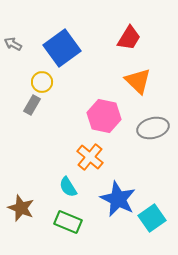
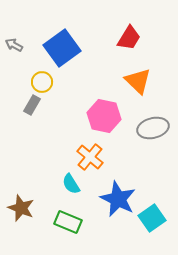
gray arrow: moved 1 px right, 1 px down
cyan semicircle: moved 3 px right, 3 px up
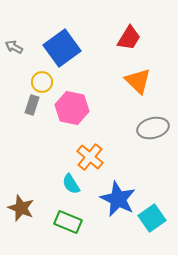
gray arrow: moved 2 px down
gray rectangle: rotated 12 degrees counterclockwise
pink hexagon: moved 32 px left, 8 px up
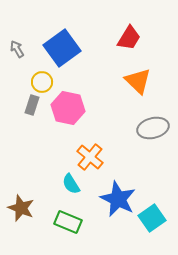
gray arrow: moved 3 px right, 2 px down; rotated 30 degrees clockwise
pink hexagon: moved 4 px left
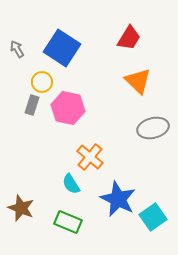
blue square: rotated 21 degrees counterclockwise
cyan square: moved 1 px right, 1 px up
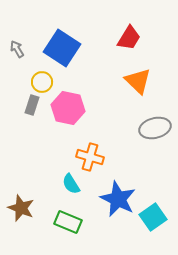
gray ellipse: moved 2 px right
orange cross: rotated 24 degrees counterclockwise
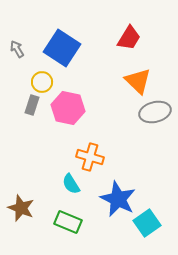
gray ellipse: moved 16 px up
cyan square: moved 6 px left, 6 px down
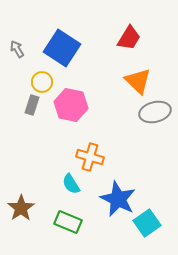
pink hexagon: moved 3 px right, 3 px up
brown star: rotated 16 degrees clockwise
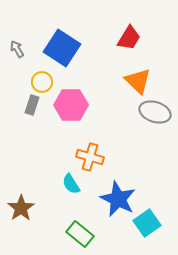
pink hexagon: rotated 12 degrees counterclockwise
gray ellipse: rotated 32 degrees clockwise
green rectangle: moved 12 px right, 12 px down; rotated 16 degrees clockwise
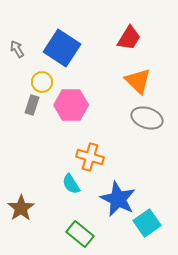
gray ellipse: moved 8 px left, 6 px down
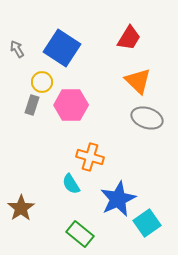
blue star: rotated 21 degrees clockwise
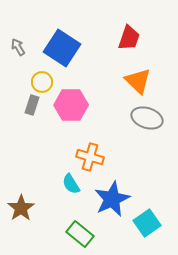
red trapezoid: rotated 12 degrees counterclockwise
gray arrow: moved 1 px right, 2 px up
blue star: moved 6 px left
